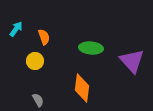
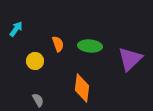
orange semicircle: moved 14 px right, 7 px down
green ellipse: moved 1 px left, 2 px up
purple triangle: moved 2 px left, 2 px up; rotated 28 degrees clockwise
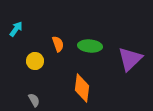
gray semicircle: moved 4 px left
